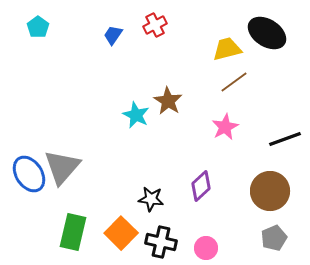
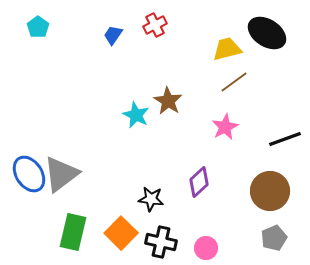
gray triangle: moved 1 px left, 7 px down; rotated 12 degrees clockwise
purple diamond: moved 2 px left, 4 px up
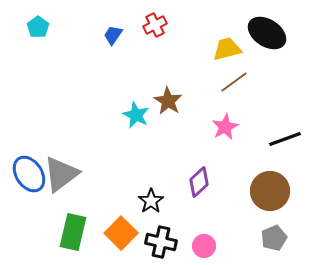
black star: moved 2 px down; rotated 30 degrees clockwise
pink circle: moved 2 px left, 2 px up
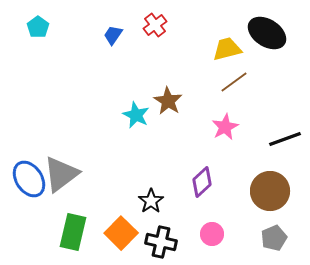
red cross: rotated 10 degrees counterclockwise
blue ellipse: moved 5 px down
purple diamond: moved 3 px right
pink circle: moved 8 px right, 12 px up
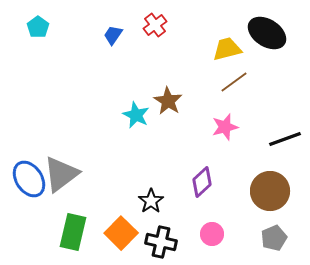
pink star: rotated 12 degrees clockwise
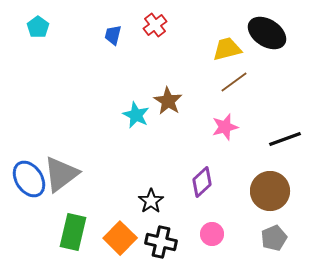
blue trapezoid: rotated 20 degrees counterclockwise
orange square: moved 1 px left, 5 px down
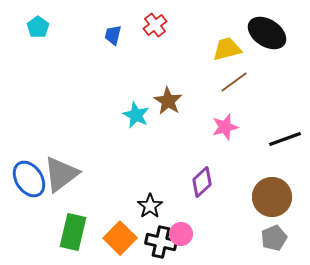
brown circle: moved 2 px right, 6 px down
black star: moved 1 px left, 5 px down
pink circle: moved 31 px left
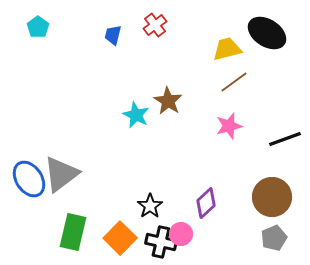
pink star: moved 4 px right, 1 px up
purple diamond: moved 4 px right, 21 px down
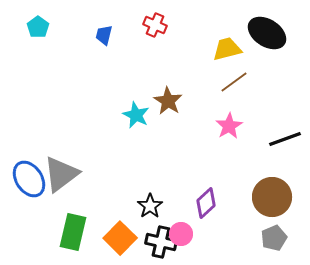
red cross: rotated 30 degrees counterclockwise
blue trapezoid: moved 9 px left
pink star: rotated 16 degrees counterclockwise
